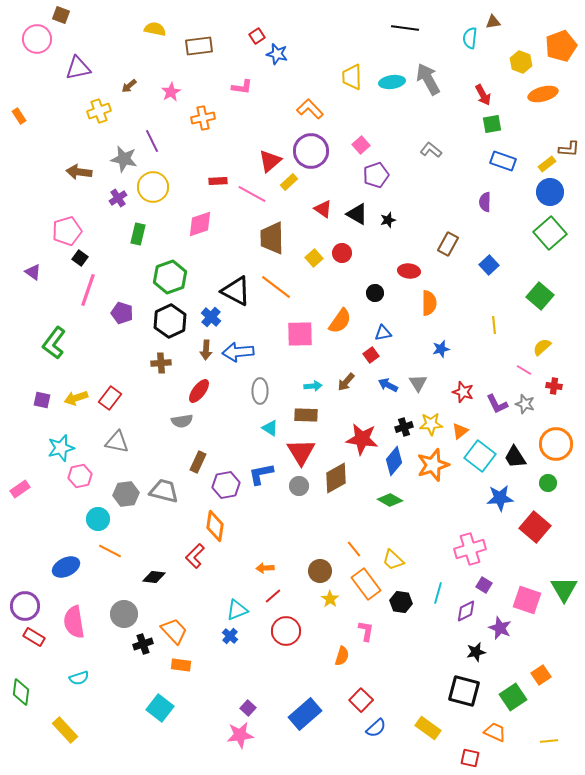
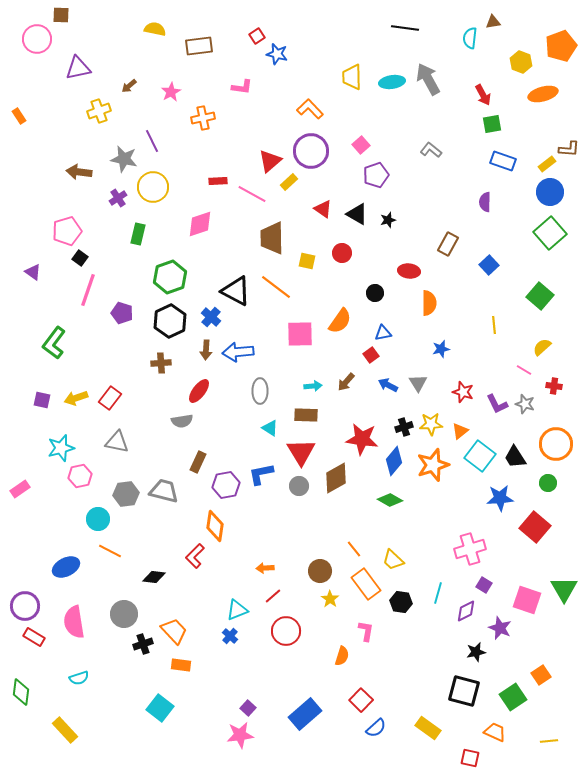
brown square at (61, 15): rotated 18 degrees counterclockwise
yellow square at (314, 258): moved 7 px left, 3 px down; rotated 36 degrees counterclockwise
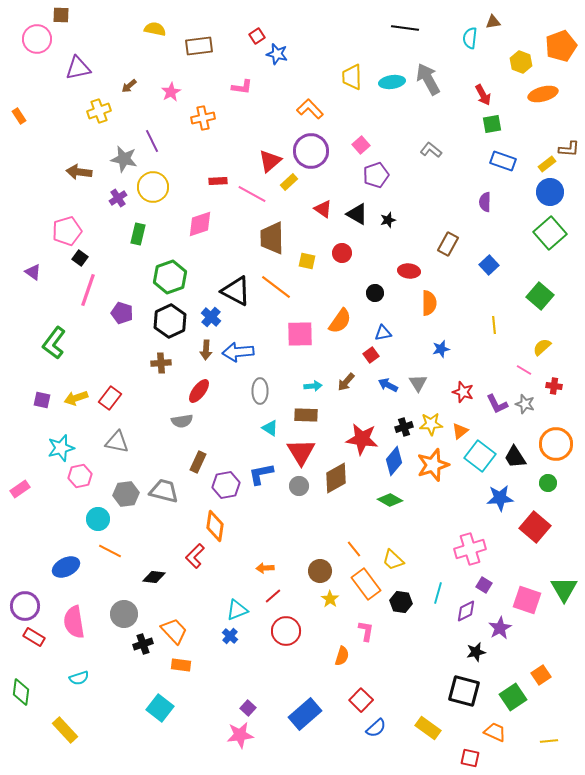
purple star at (500, 628): rotated 20 degrees clockwise
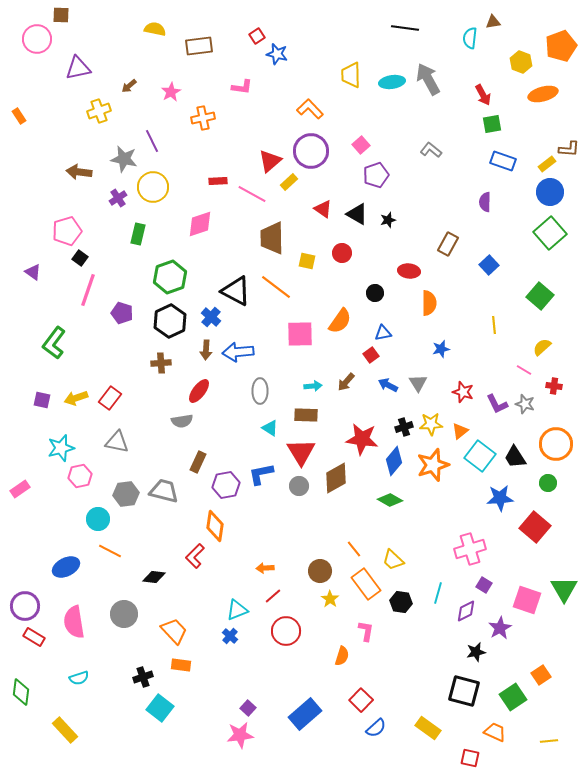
yellow trapezoid at (352, 77): moved 1 px left, 2 px up
black cross at (143, 644): moved 33 px down
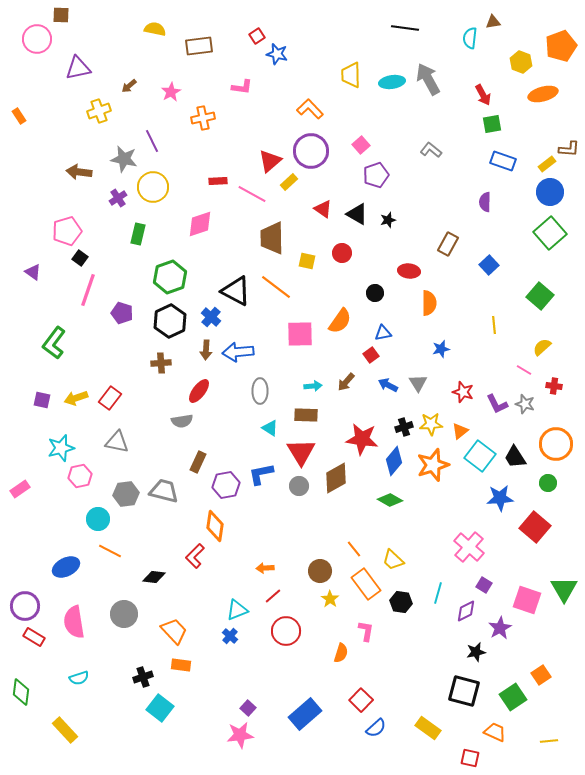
pink cross at (470, 549): moved 1 px left, 2 px up; rotated 32 degrees counterclockwise
orange semicircle at (342, 656): moved 1 px left, 3 px up
